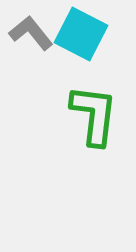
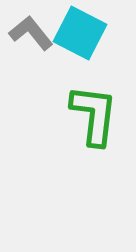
cyan square: moved 1 px left, 1 px up
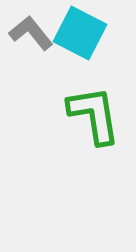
green L-shape: rotated 16 degrees counterclockwise
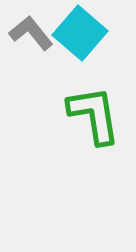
cyan square: rotated 14 degrees clockwise
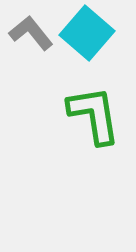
cyan square: moved 7 px right
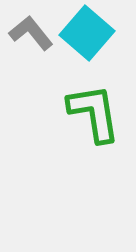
green L-shape: moved 2 px up
